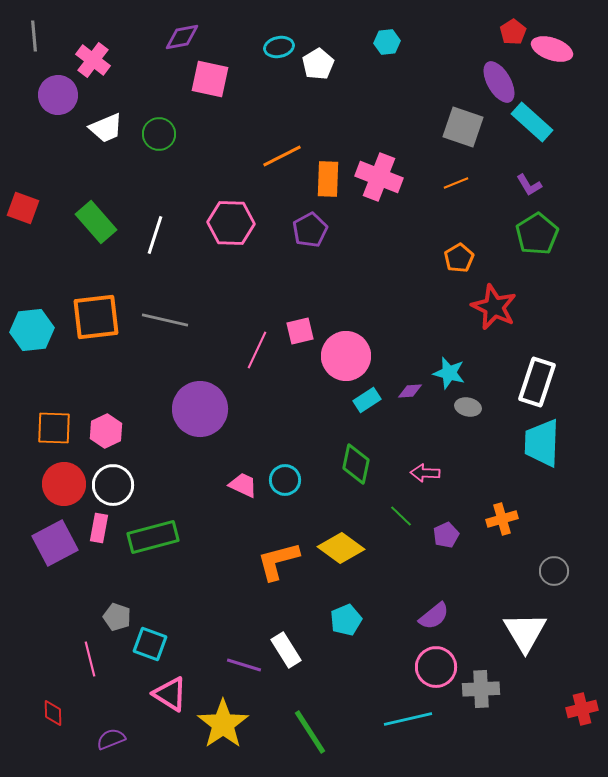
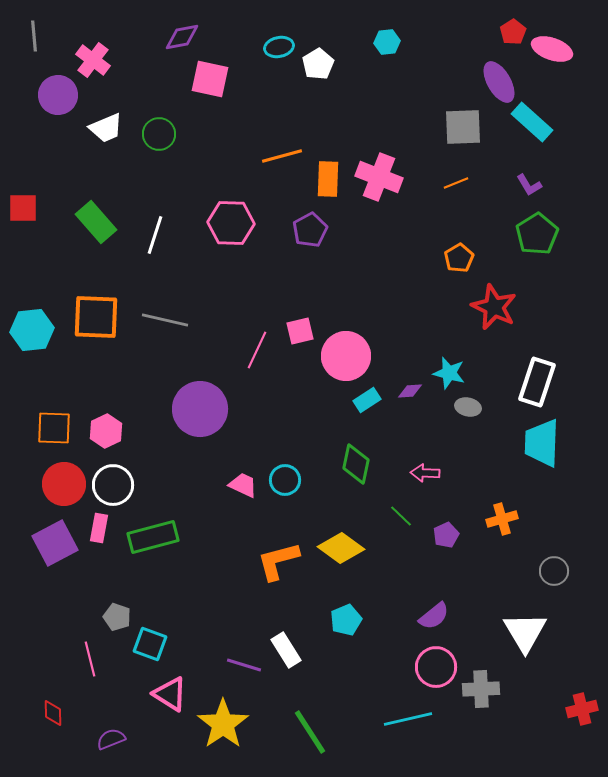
gray square at (463, 127): rotated 21 degrees counterclockwise
orange line at (282, 156): rotated 12 degrees clockwise
red square at (23, 208): rotated 20 degrees counterclockwise
orange square at (96, 317): rotated 9 degrees clockwise
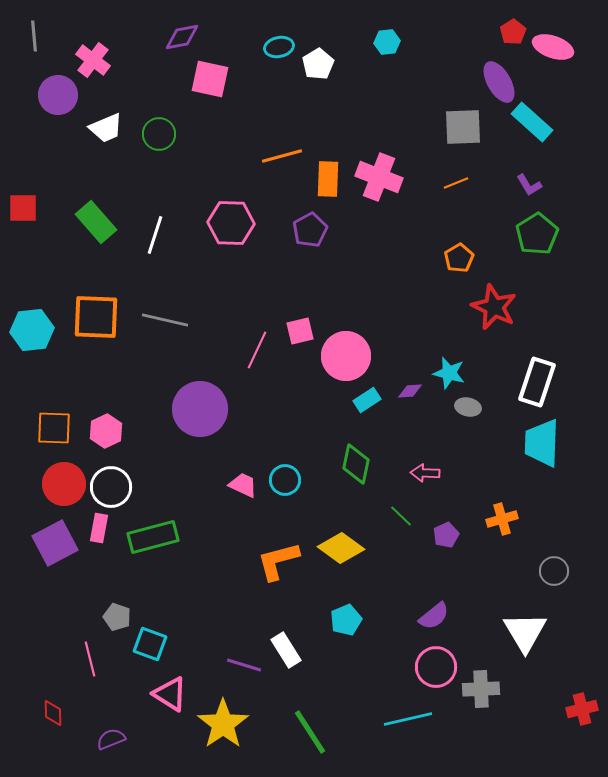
pink ellipse at (552, 49): moved 1 px right, 2 px up
white circle at (113, 485): moved 2 px left, 2 px down
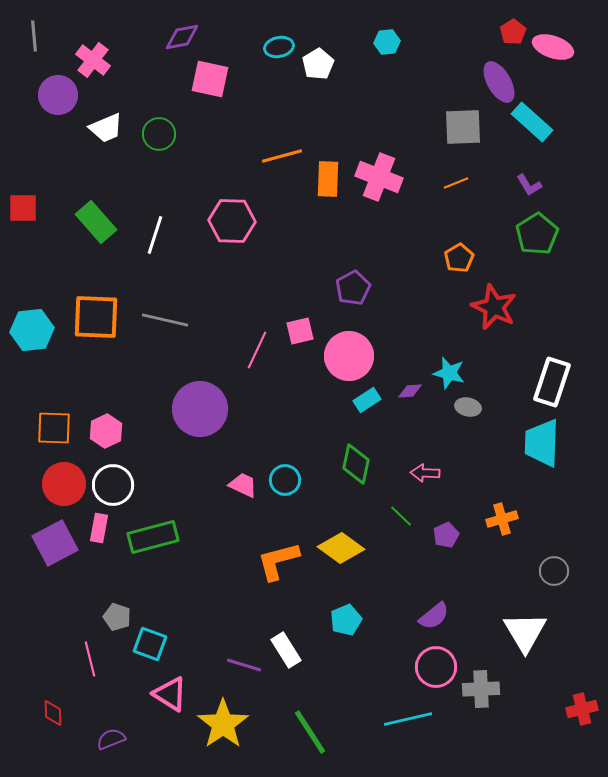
pink hexagon at (231, 223): moved 1 px right, 2 px up
purple pentagon at (310, 230): moved 43 px right, 58 px down
pink circle at (346, 356): moved 3 px right
white rectangle at (537, 382): moved 15 px right
white circle at (111, 487): moved 2 px right, 2 px up
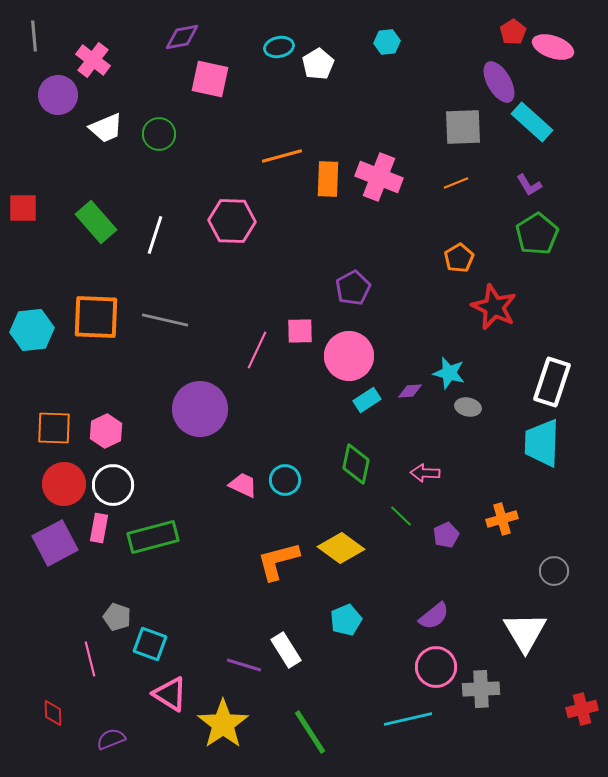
pink square at (300, 331): rotated 12 degrees clockwise
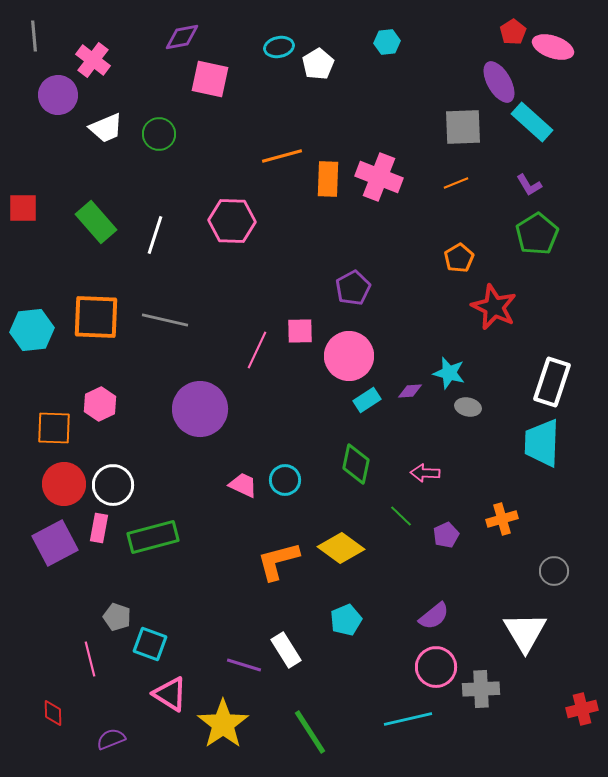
pink hexagon at (106, 431): moved 6 px left, 27 px up
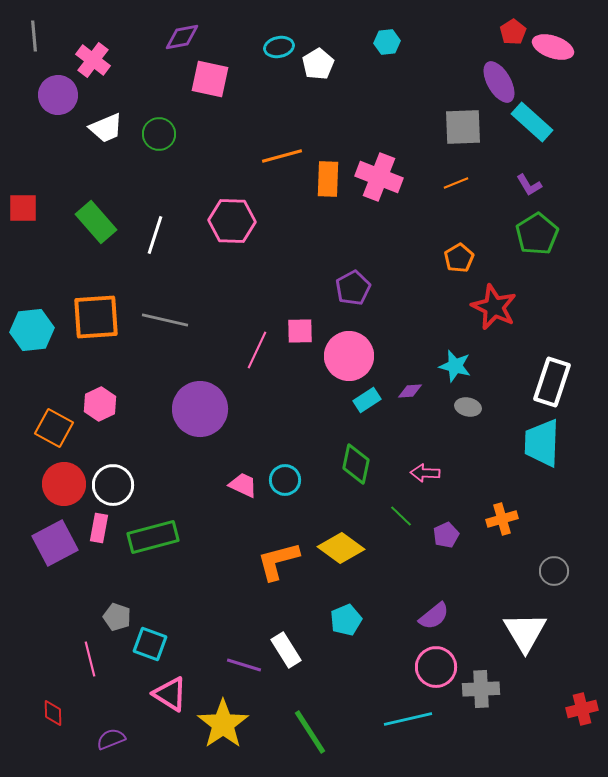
orange square at (96, 317): rotated 6 degrees counterclockwise
cyan star at (449, 373): moved 6 px right, 7 px up
orange square at (54, 428): rotated 27 degrees clockwise
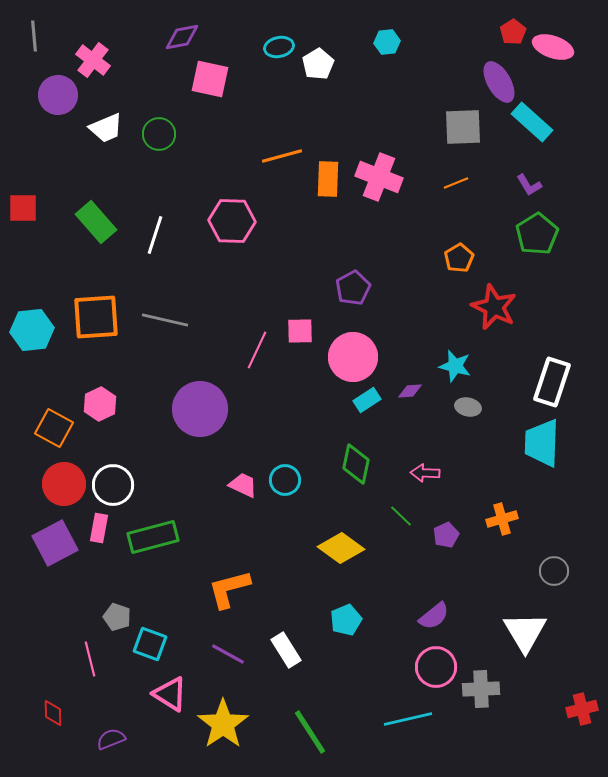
pink circle at (349, 356): moved 4 px right, 1 px down
orange L-shape at (278, 561): moved 49 px left, 28 px down
purple line at (244, 665): moved 16 px left, 11 px up; rotated 12 degrees clockwise
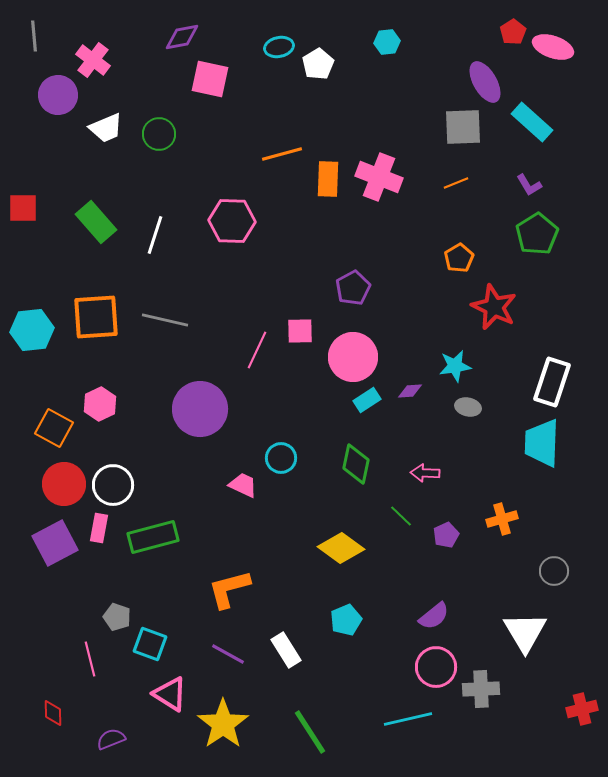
purple ellipse at (499, 82): moved 14 px left
orange line at (282, 156): moved 2 px up
cyan star at (455, 366): rotated 24 degrees counterclockwise
cyan circle at (285, 480): moved 4 px left, 22 px up
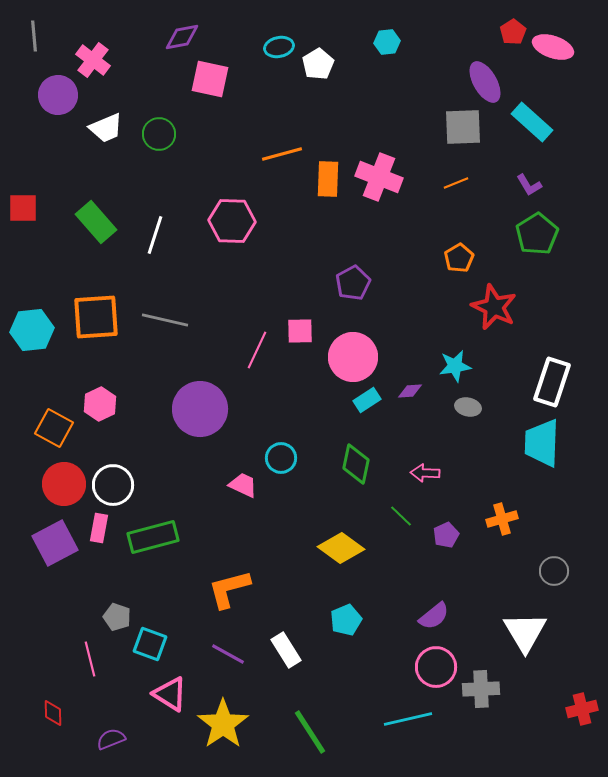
purple pentagon at (353, 288): moved 5 px up
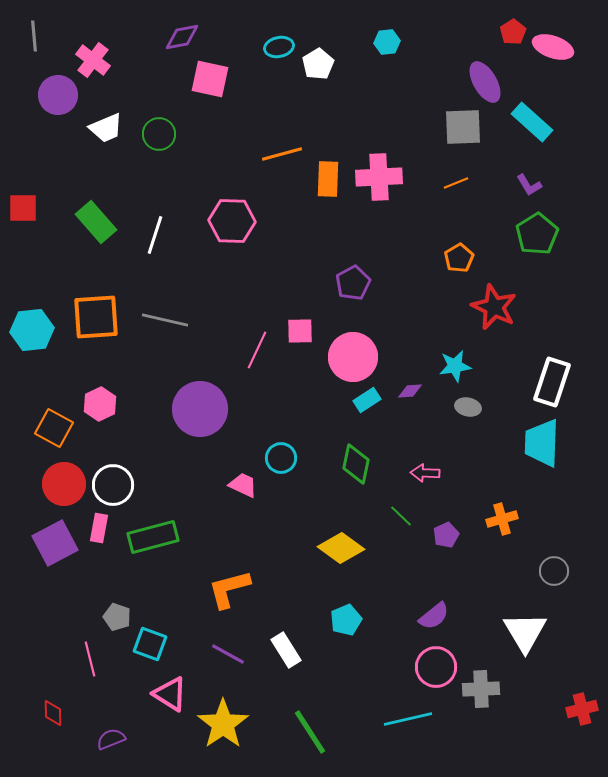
pink cross at (379, 177): rotated 24 degrees counterclockwise
